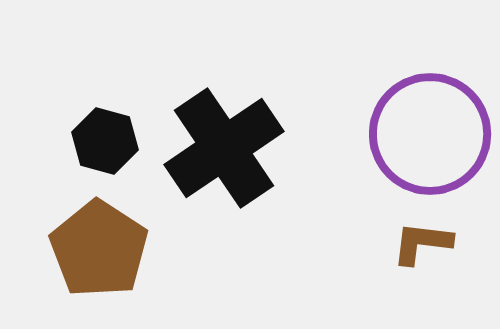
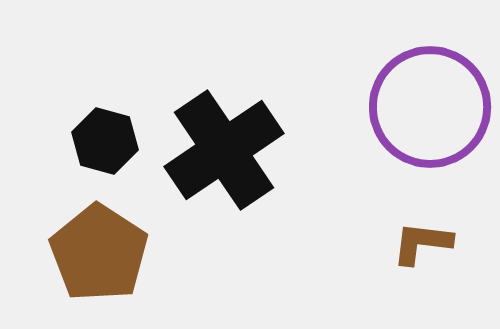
purple circle: moved 27 px up
black cross: moved 2 px down
brown pentagon: moved 4 px down
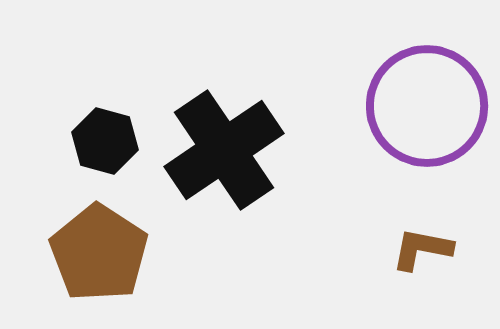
purple circle: moved 3 px left, 1 px up
brown L-shape: moved 6 px down; rotated 4 degrees clockwise
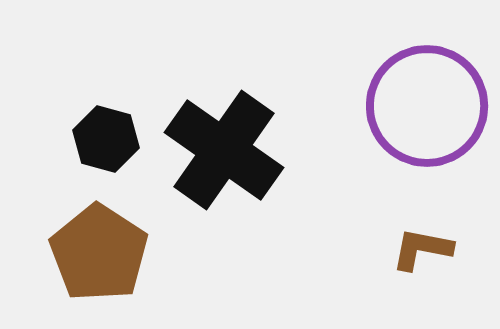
black hexagon: moved 1 px right, 2 px up
black cross: rotated 21 degrees counterclockwise
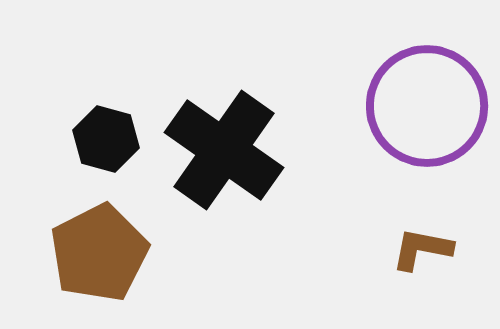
brown pentagon: rotated 12 degrees clockwise
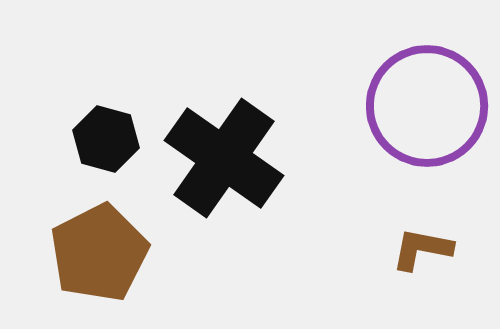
black cross: moved 8 px down
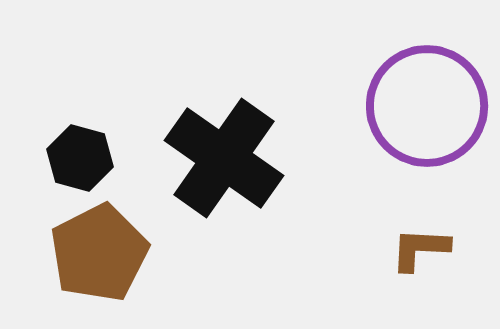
black hexagon: moved 26 px left, 19 px down
brown L-shape: moved 2 px left; rotated 8 degrees counterclockwise
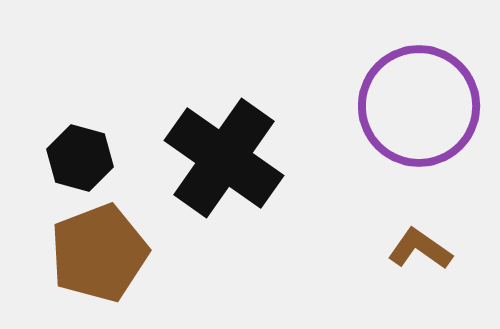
purple circle: moved 8 px left
brown L-shape: rotated 32 degrees clockwise
brown pentagon: rotated 6 degrees clockwise
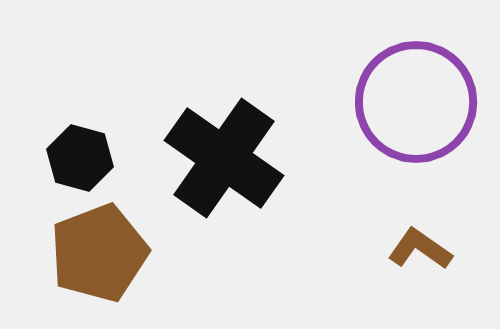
purple circle: moved 3 px left, 4 px up
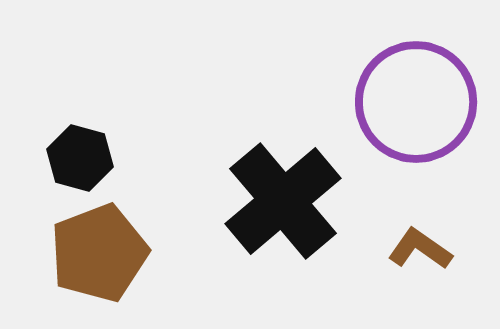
black cross: moved 59 px right, 43 px down; rotated 15 degrees clockwise
